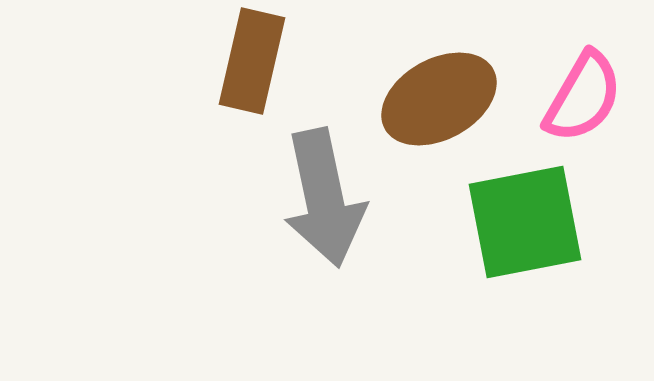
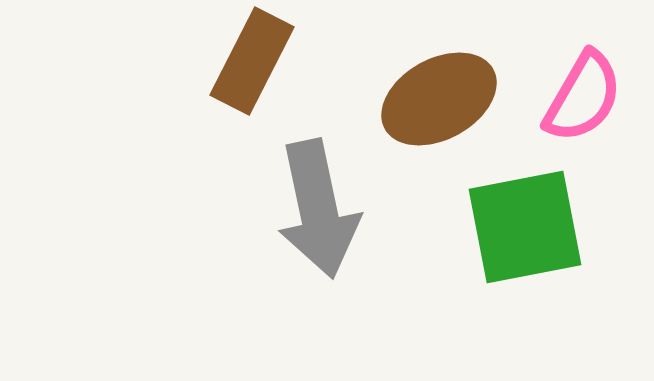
brown rectangle: rotated 14 degrees clockwise
gray arrow: moved 6 px left, 11 px down
green square: moved 5 px down
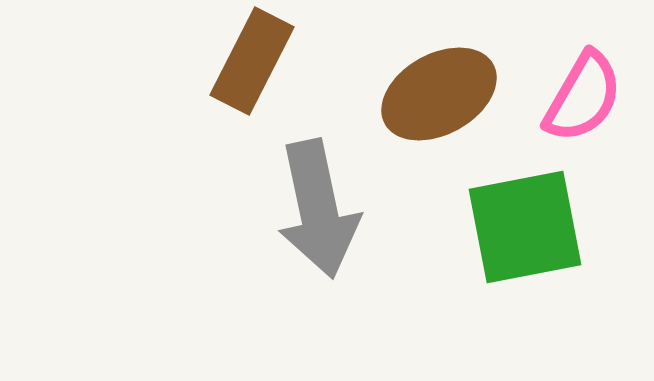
brown ellipse: moved 5 px up
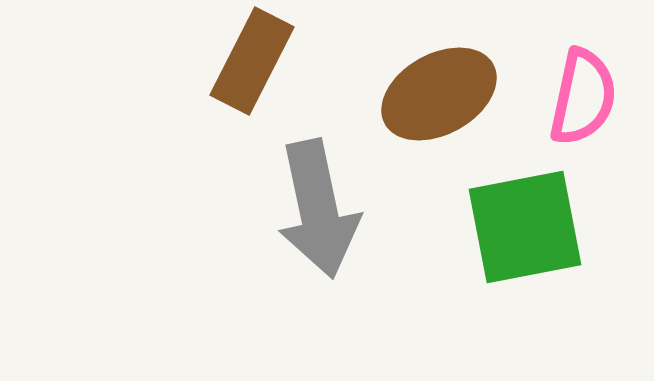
pink semicircle: rotated 18 degrees counterclockwise
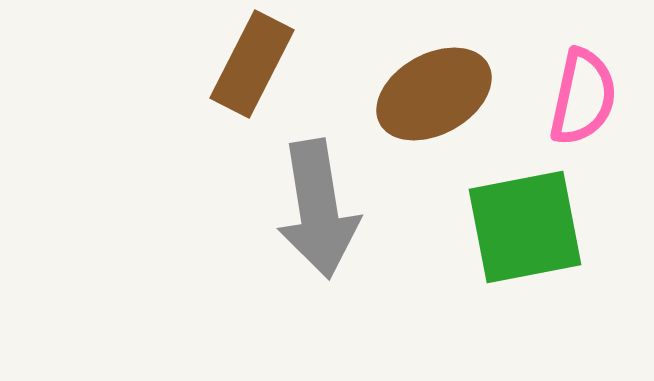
brown rectangle: moved 3 px down
brown ellipse: moved 5 px left
gray arrow: rotated 3 degrees clockwise
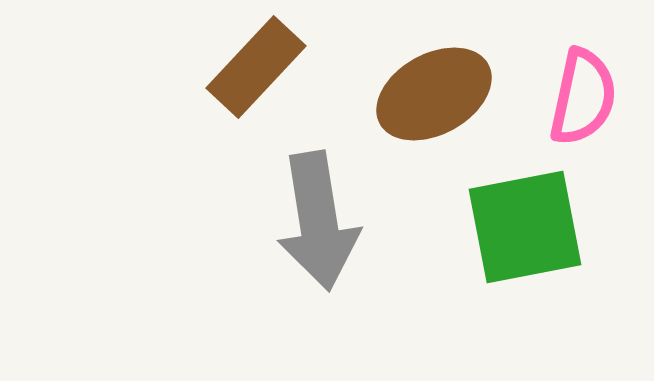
brown rectangle: moved 4 px right, 3 px down; rotated 16 degrees clockwise
gray arrow: moved 12 px down
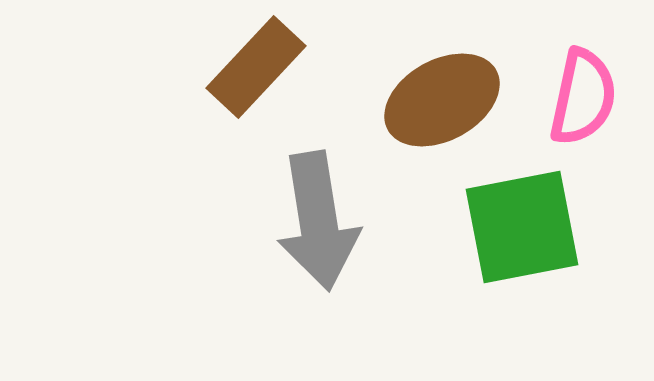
brown ellipse: moved 8 px right, 6 px down
green square: moved 3 px left
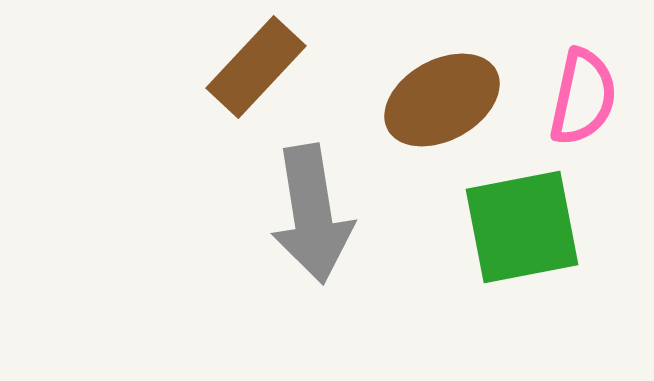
gray arrow: moved 6 px left, 7 px up
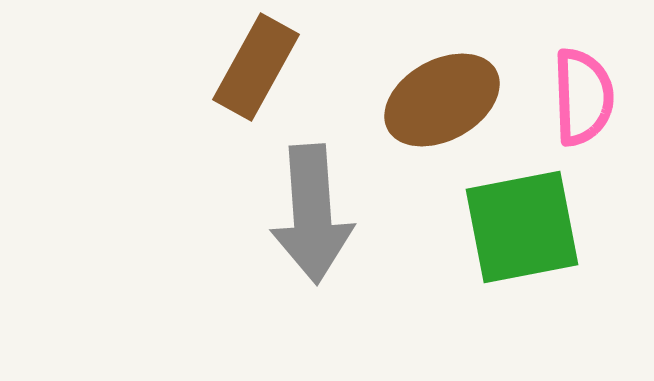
brown rectangle: rotated 14 degrees counterclockwise
pink semicircle: rotated 14 degrees counterclockwise
gray arrow: rotated 5 degrees clockwise
